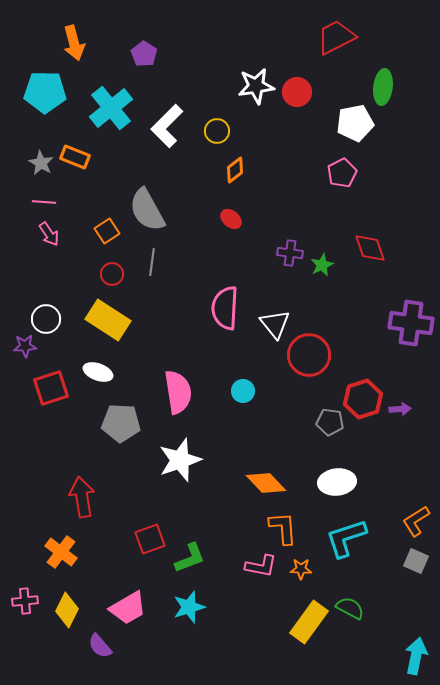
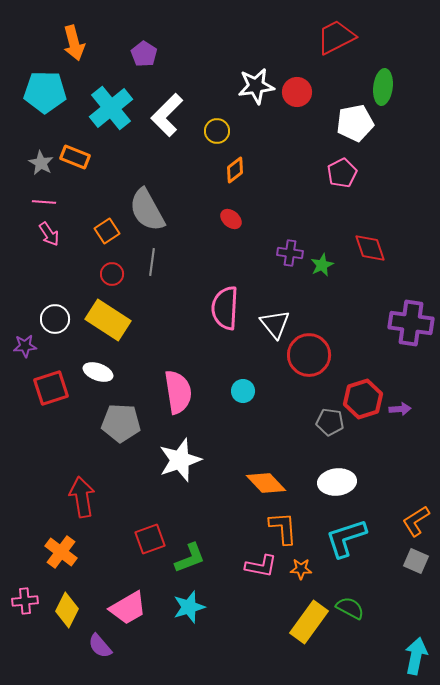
white L-shape at (167, 126): moved 11 px up
white circle at (46, 319): moved 9 px right
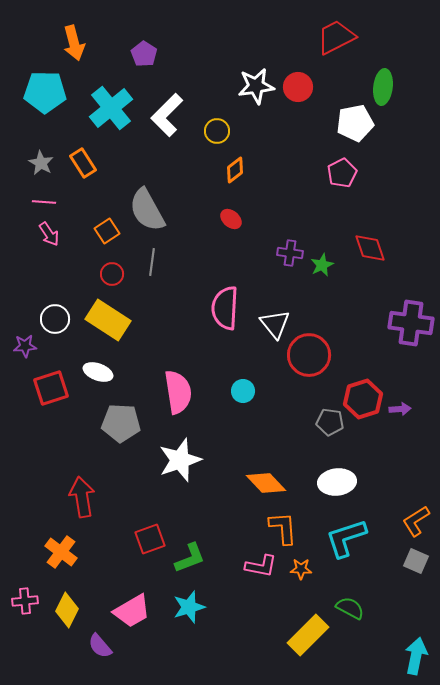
red circle at (297, 92): moved 1 px right, 5 px up
orange rectangle at (75, 157): moved 8 px right, 6 px down; rotated 36 degrees clockwise
pink trapezoid at (128, 608): moved 4 px right, 3 px down
yellow rectangle at (309, 622): moved 1 px left, 13 px down; rotated 9 degrees clockwise
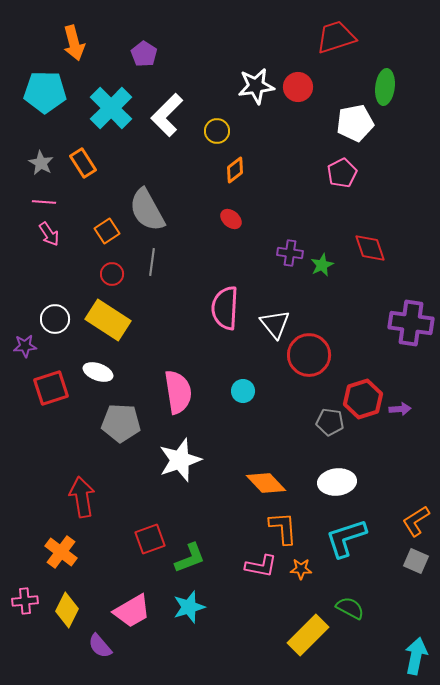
red trapezoid at (336, 37): rotated 9 degrees clockwise
green ellipse at (383, 87): moved 2 px right
cyan cross at (111, 108): rotated 6 degrees counterclockwise
